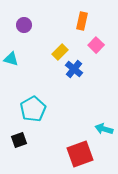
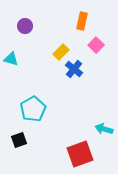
purple circle: moved 1 px right, 1 px down
yellow rectangle: moved 1 px right
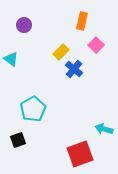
purple circle: moved 1 px left, 1 px up
cyan triangle: rotated 21 degrees clockwise
black square: moved 1 px left
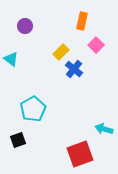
purple circle: moved 1 px right, 1 px down
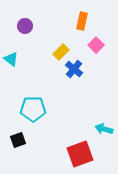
cyan pentagon: rotated 30 degrees clockwise
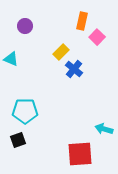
pink square: moved 1 px right, 8 px up
cyan triangle: rotated 14 degrees counterclockwise
cyan pentagon: moved 8 px left, 2 px down
red square: rotated 16 degrees clockwise
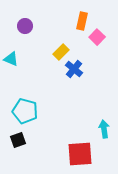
cyan pentagon: rotated 15 degrees clockwise
cyan arrow: rotated 66 degrees clockwise
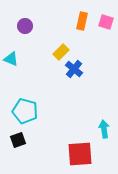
pink square: moved 9 px right, 15 px up; rotated 28 degrees counterclockwise
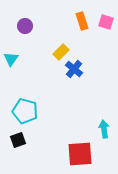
orange rectangle: rotated 30 degrees counterclockwise
cyan triangle: rotated 42 degrees clockwise
